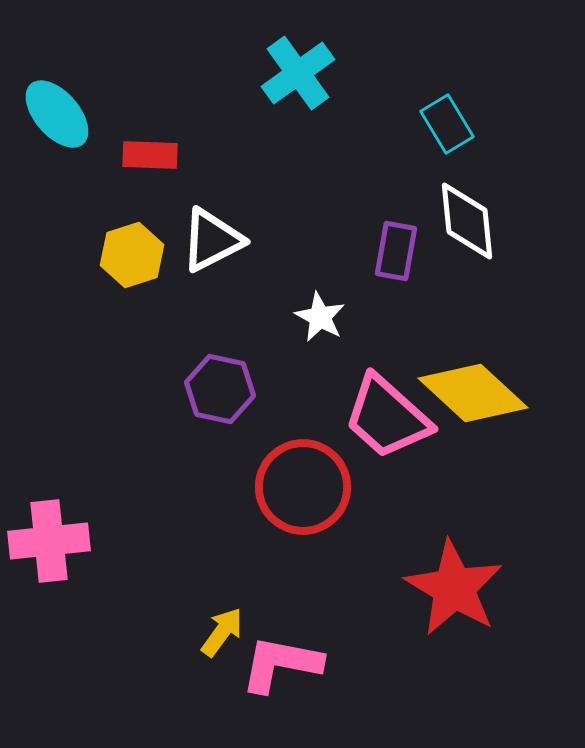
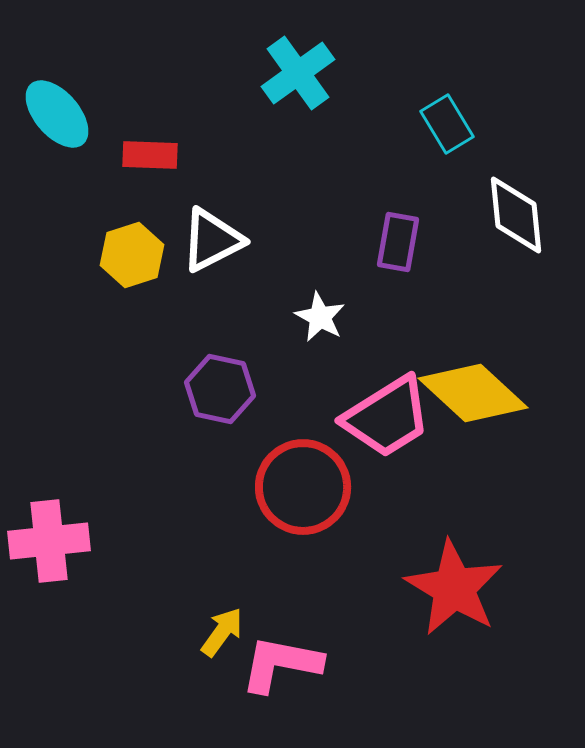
white diamond: moved 49 px right, 6 px up
purple rectangle: moved 2 px right, 9 px up
pink trapezoid: rotated 74 degrees counterclockwise
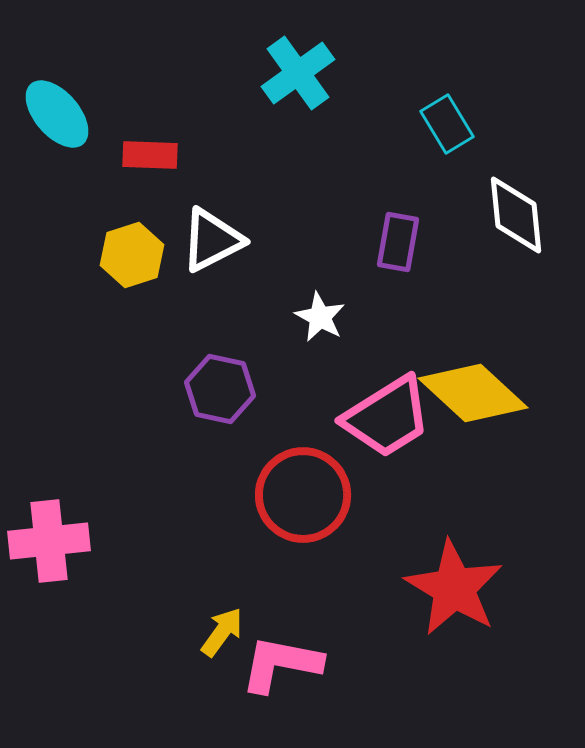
red circle: moved 8 px down
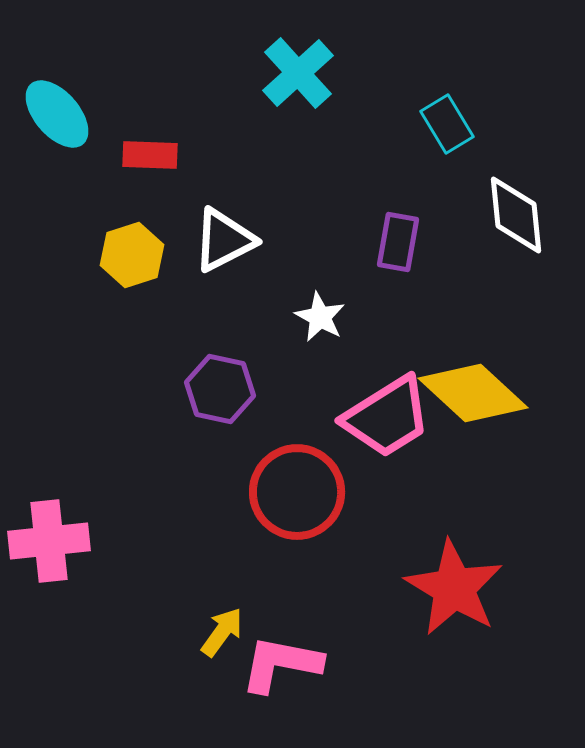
cyan cross: rotated 6 degrees counterclockwise
white triangle: moved 12 px right
red circle: moved 6 px left, 3 px up
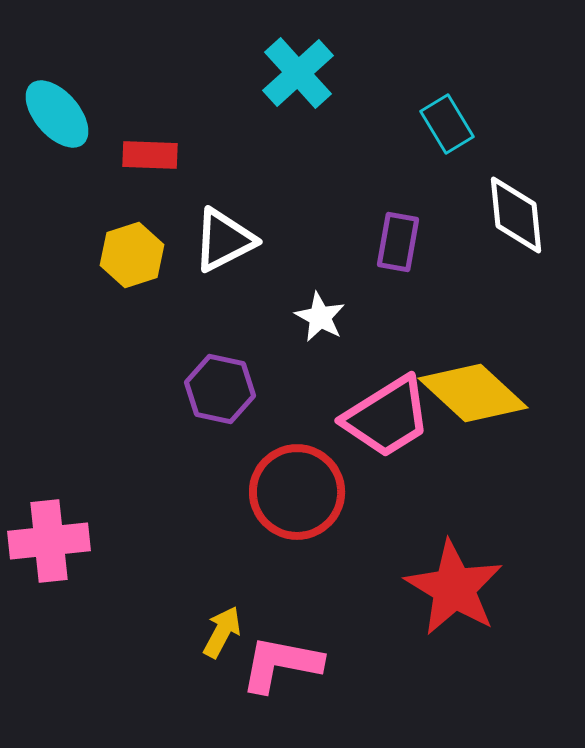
yellow arrow: rotated 8 degrees counterclockwise
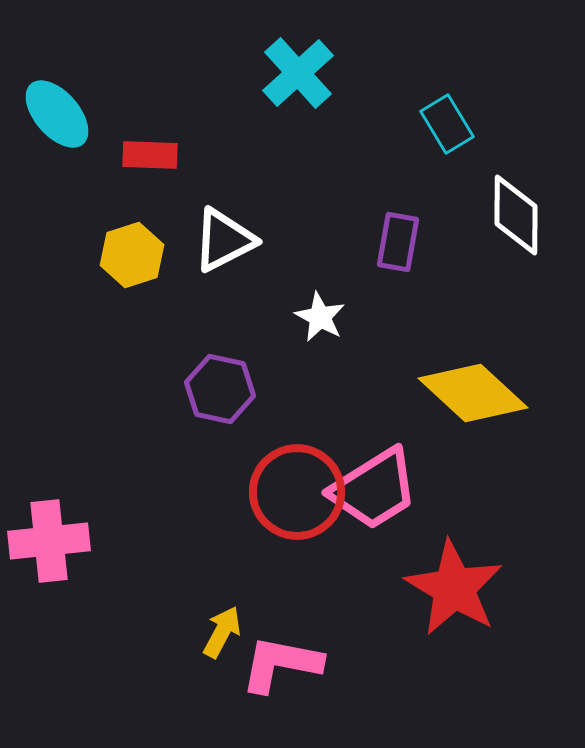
white diamond: rotated 6 degrees clockwise
pink trapezoid: moved 13 px left, 72 px down
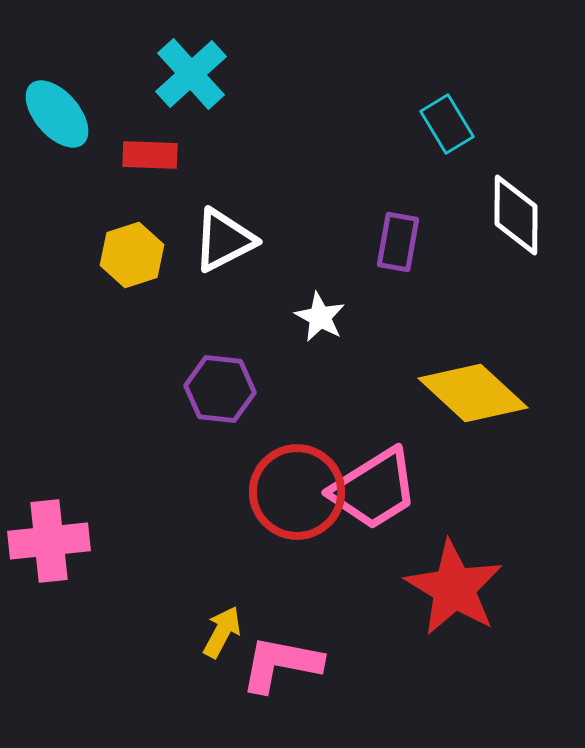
cyan cross: moved 107 px left, 1 px down
purple hexagon: rotated 6 degrees counterclockwise
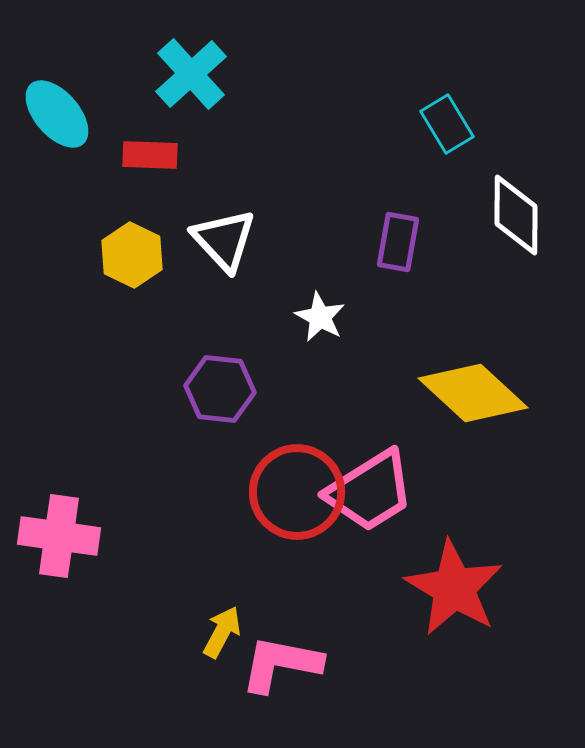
white triangle: rotated 46 degrees counterclockwise
yellow hexagon: rotated 16 degrees counterclockwise
pink trapezoid: moved 4 px left, 2 px down
pink cross: moved 10 px right, 5 px up; rotated 14 degrees clockwise
